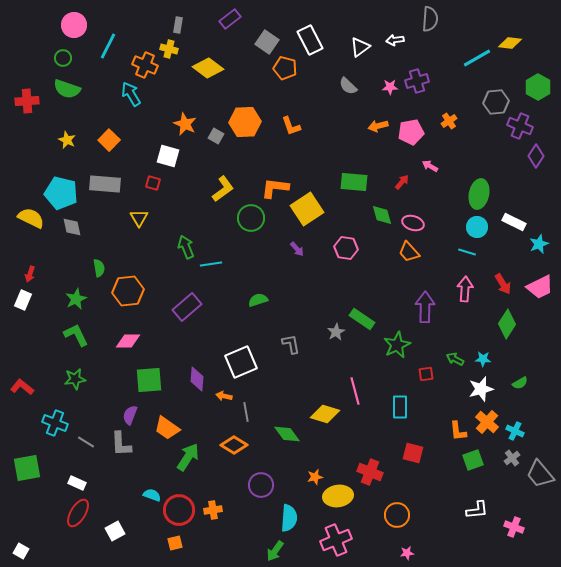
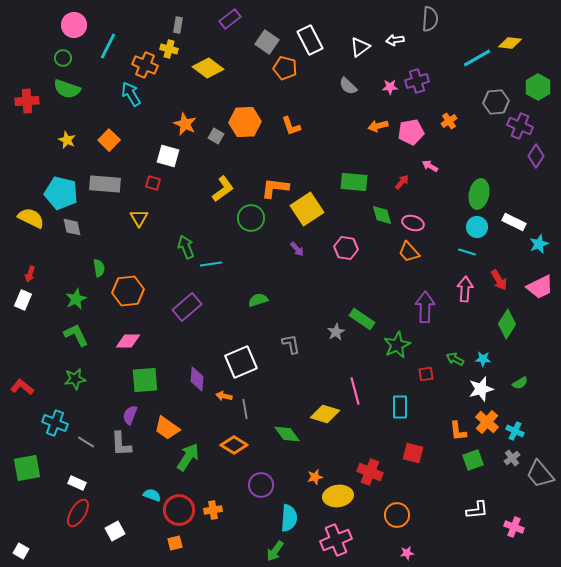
red arrow at (503, 284): moved 4 px left, 4 px up
green square at (149, 380): moved 4 px left
gray line at (246, 412): moved 1 px left, 3 px up
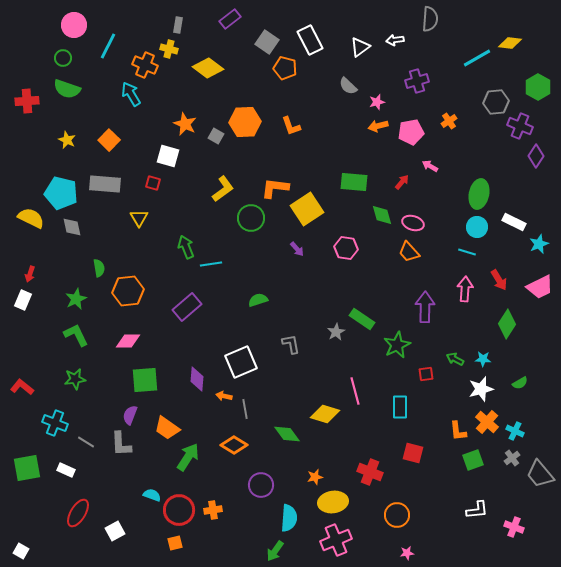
pink star at (390, 87): moved 13 px left, 15 px down; rotated 14 degrees counterclockwise
white rectangle at (77, 483): moved 11 px left, 13 px up
yellow ellipse at (338, 496): moved 5 px left, 6 px down
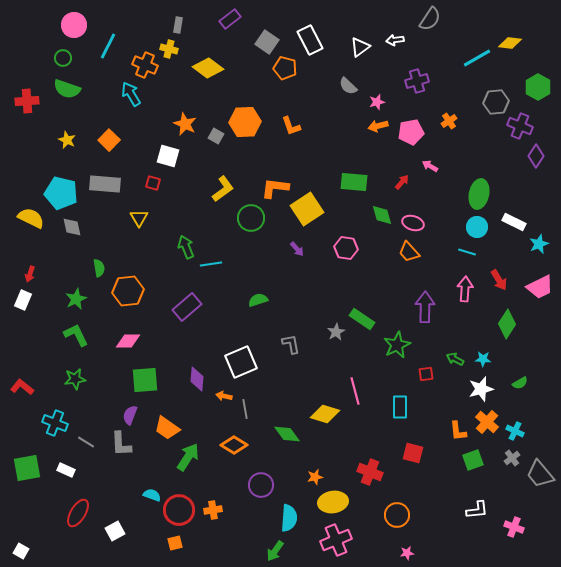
gray semicircle at (430, 19): rotated 30 degrees clockwise
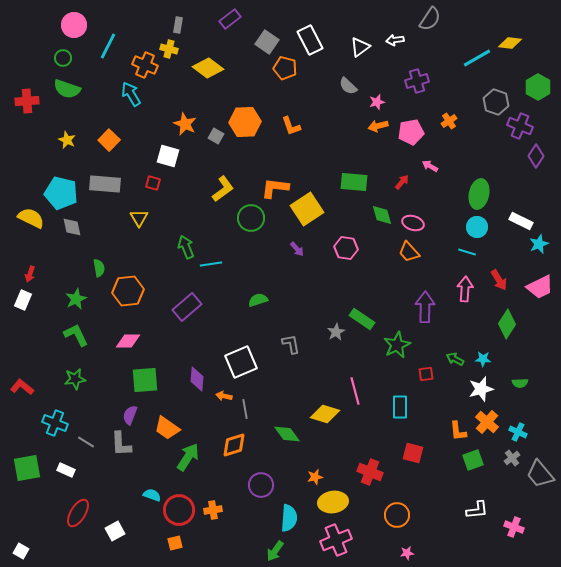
gray hexagon at (496, 102): rotated 25 degrees clockwise
white rectangle at (514, 222): moved 7 px right, 1 px up
green semicircle at (520, 383): rotated 28 degrees clockwise
cyan cross at (515, 431): moved 3 px right, 1 px down
orange diamond at (234, 445): rotated 48 degrees counterclockwise
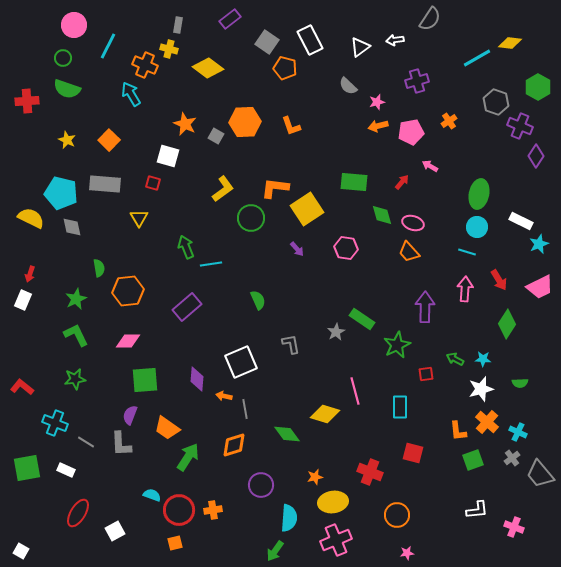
green semicircle at (258, 300): rotated 84 degrees clockwise
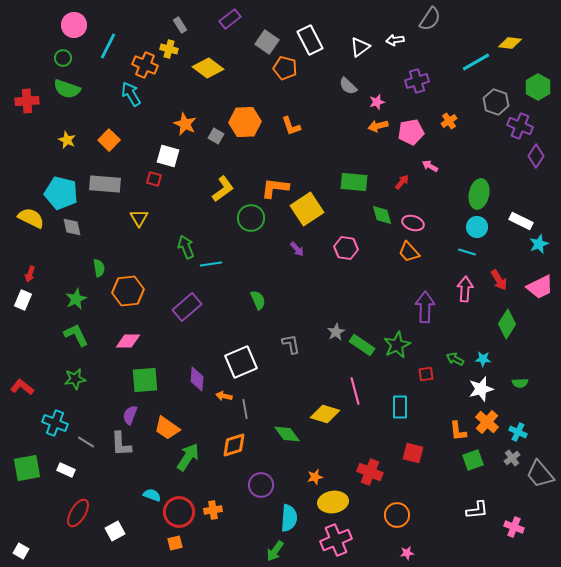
gray rectangle at (178, 25): moved 2 px right; rotated 42 degrees counterclockwise
cyan line at (477, 58): moved 1 px left, 4 px down
red square at (153, 183): moved 1 px right, 4 px up
green rectangle at (362, 319): moved 26 px down
red circle at (179, 510): moved 2 px down
